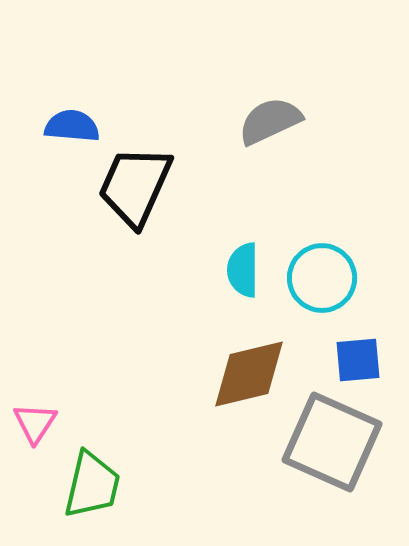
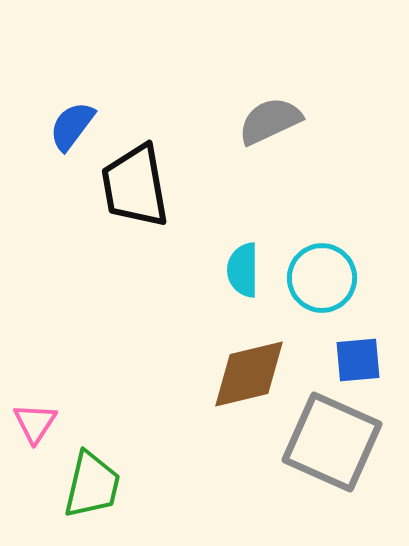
blue semicircle: rotated 58 degrees counterclockwise
black trapezoid: rotated 34 degrees counterclockwise
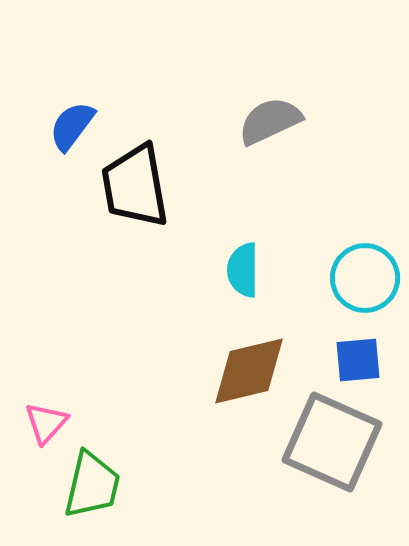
cyan circle: moved 43 px right
brown diamond: moved 3 px up
pink triangle: moved 11 px right; rotated 9 degrees clockwise
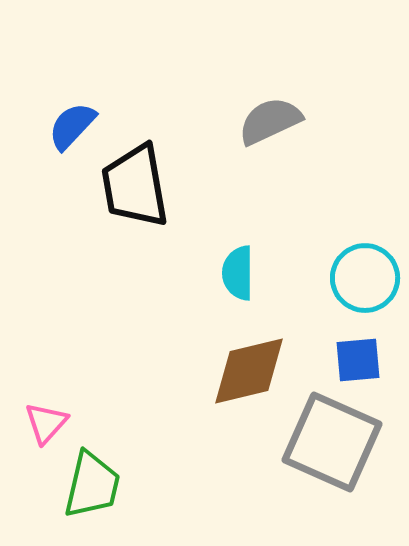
blue semicircle: rotated 6 degrees clockwise
cyan semicircle: moved 5 px left, 3 px down
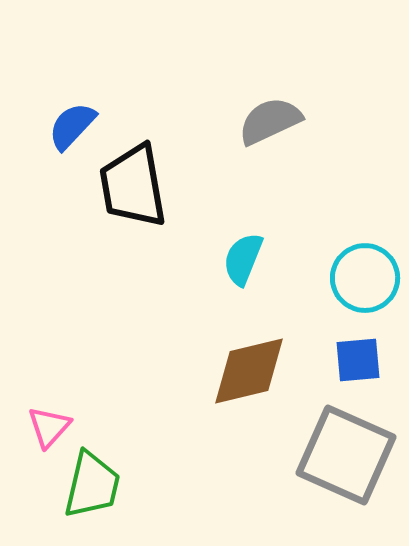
black trapezoid: moved 2 px left
cyan semicircle: moved 5 px right, 14 px up; rotated 22 degrees clockwise
pink triangle: moved 3 px right, 4 px down
gray square: moved 14 px right, 13 px down
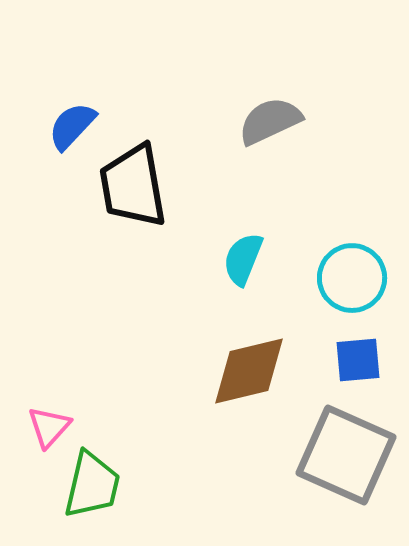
cyan circle: moved 13 px left
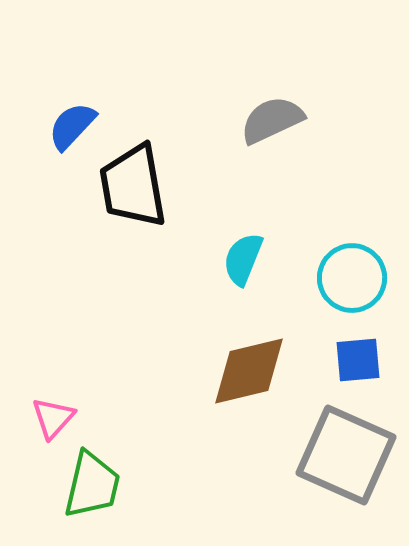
gray semicircle: moved 2 px right, 1 px up
pink triangle: moved 4 px right, 9 px up
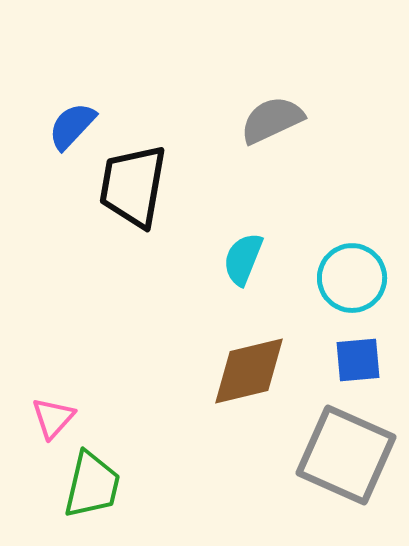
black trapezoid: rotated 20 degrees clockwise
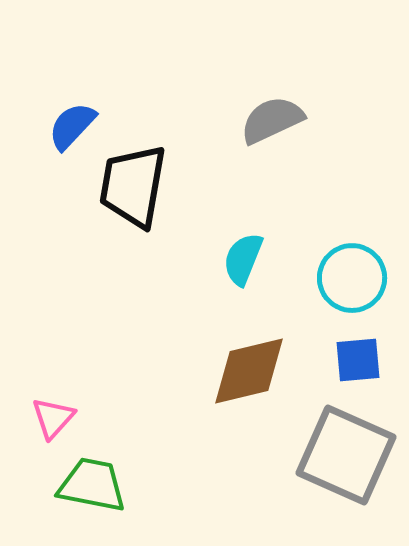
green trapezoid: rotated 92 degrees counterclockwise
